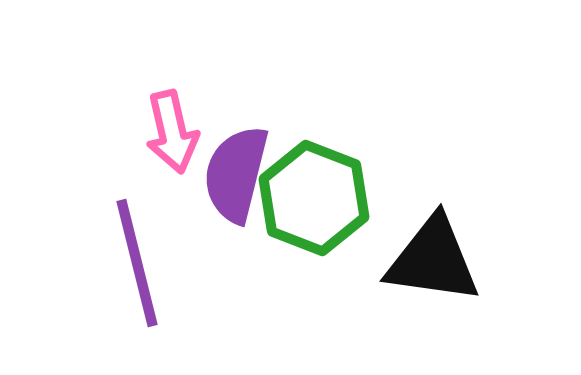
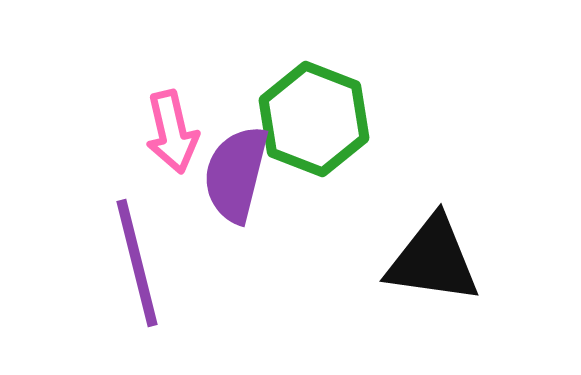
green hexagon: moved 79 px up
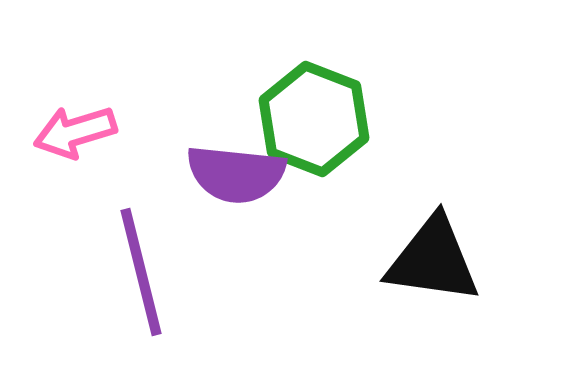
pink arrow: moved 97 px left; rotated 86 degrees clockwise
purple semicircle: rotated 98 degrees counterclockwise
purple line: moved 4 px right, 9 px down
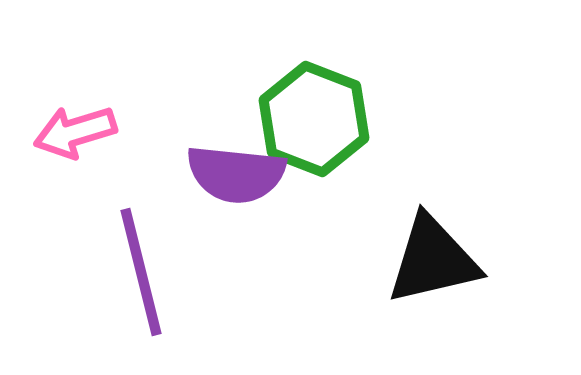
black triangle: rotated 21 degrees counterclockwise
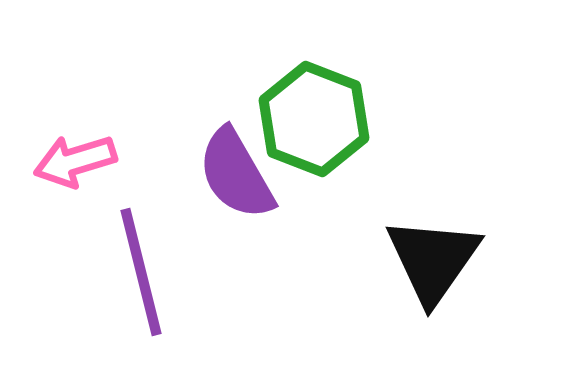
pink arrow: moved 29 px down
purple semicircle: rotated 54 degrees clockwise
black triangle: rotated 42 degrees counterclockwise
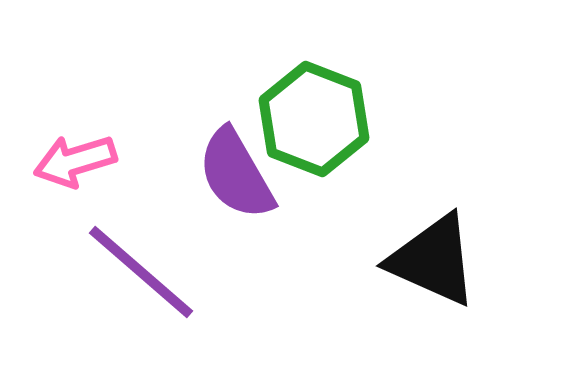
black triangle: rotated 41 degrees counterclockwise
purple line: rotated 35 degrees counterclockwise
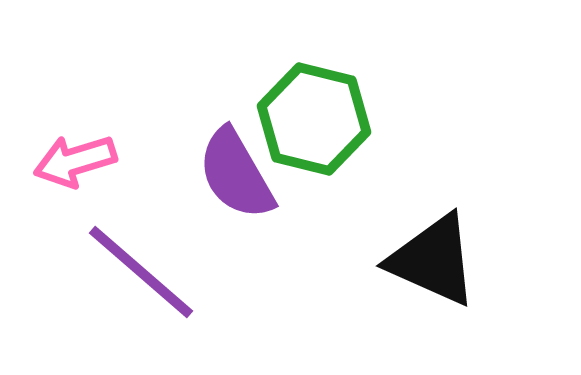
green hexagon: rotated 7 degrees counterclockwise
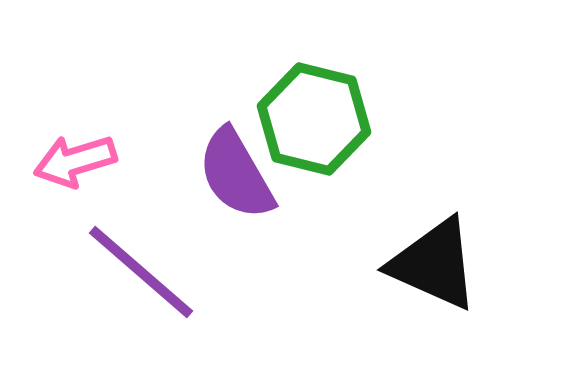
black triangle: moved 1 px right, 4 px down
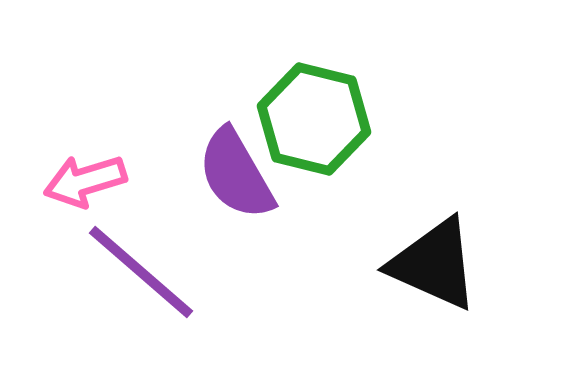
pink arrow: moved 10 px right, 20 px down
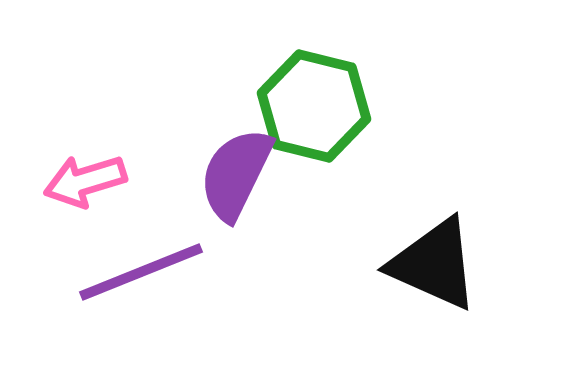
green hexagon: moved 13 px up
purple semicircle: rotated 56 degrees clockwise
purple line: rotated 63 degrees counterclockwise
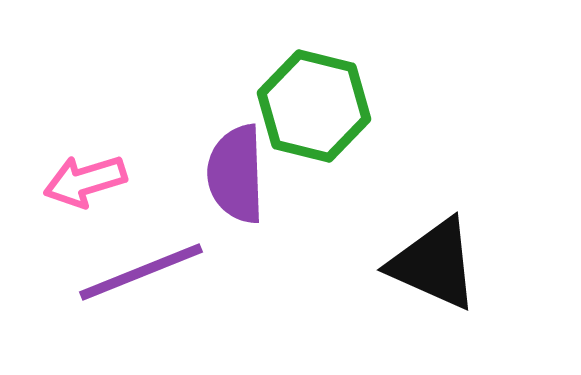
purple semicircle: rotated 28 degrees counterclockwise
